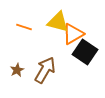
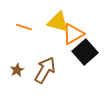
black square: rotated 15 degrees clockwise
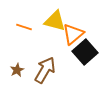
yellow triangle: moved 3 px left, 1 px up
orange triangle: rotated 10 degrees counterclockwise
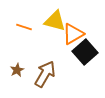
orange triangle: rotated 10 degrees clockwise
brown arrow: moved 4 px down
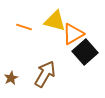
brown star: moved 6 px left, 8 px down
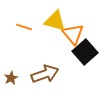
orange triangle: rotated 40 degrees counterclockwise
brown arrow: rotated 40 degrees clockwise
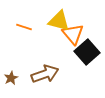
yellow triangle: moved 4 px right
black square: moved 2 px right
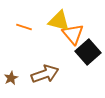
black square: moved 1 px right
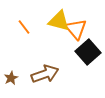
orange line: rotated 35 degrees clockwise
orange triangle: moved 3 px right, 5 px up
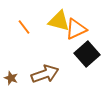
orange triangle: rotated 45 degrees clockwise
black square: moved 1 px left, 2 px down
brown star: rotated 24 degrees counterclockwise
